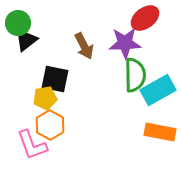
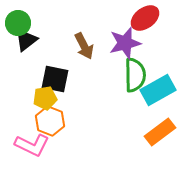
purple star: rotated 12 degrees counterclockwise
orange hexagon: moved 4 px up; rotated 8 degrees counterclockwise
orange rectangle: rotated 48 degrees counterclockwise
pink L-shape: rotated 44 degrees counterclockwise
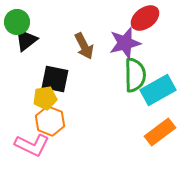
green circle: moved 1 px left, 1 px up
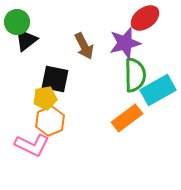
orange hexagon: rotated 16 degrees clockwise
orange rectangle: moved 33 px left, 14 px up
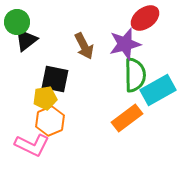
purple star: moved 1 px down
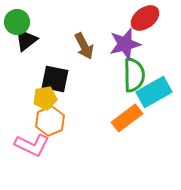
green semicircle: moved 1 px left
cyan rectangle: moved 4 px left, 2 px down
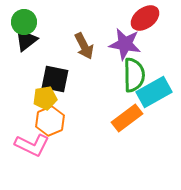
green circle: moved 7 px right
purple star: rotated 24 degrees clockwise
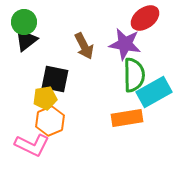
orange rectangle: rotated 28 degrees clockwise
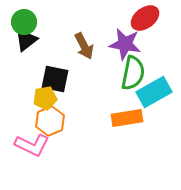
green semicircle: moved 1 px left, 2 px up; rotated 12 degrees clockwise
